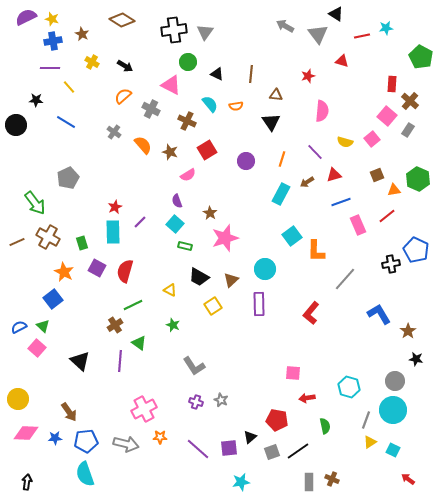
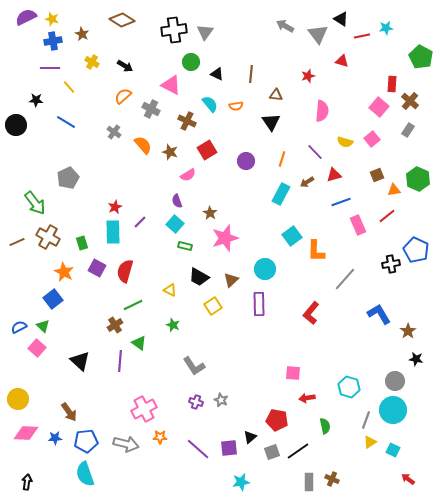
black triangle at (336, 14): moved 5 px right, 5 px down
green circle at (188, 62): moved 3 px right
pink square at (387, 116): moved 8 px left, 9 px up
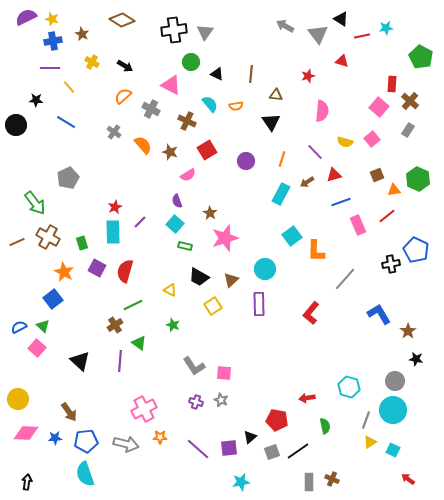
pink square at (293, 373): moved 69 px left
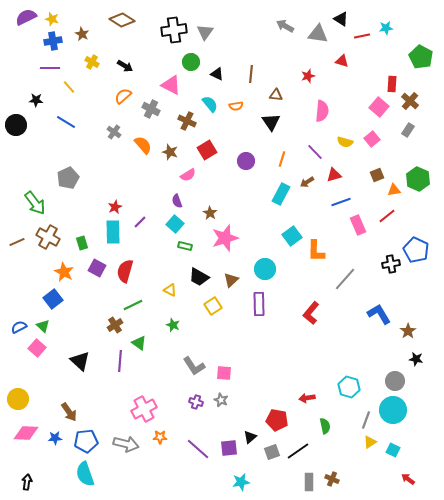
gray triangle at (318, 34): rotated 45 degrees counterclockwise
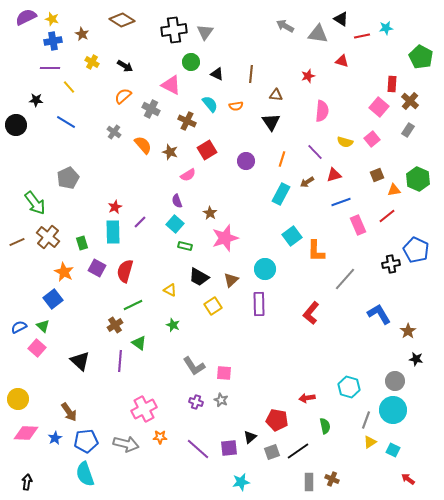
brown cross at (48, 237): rotated 10 degrees clockwise
blue star at (55, 438): rotated 24 degrees counterclockwise
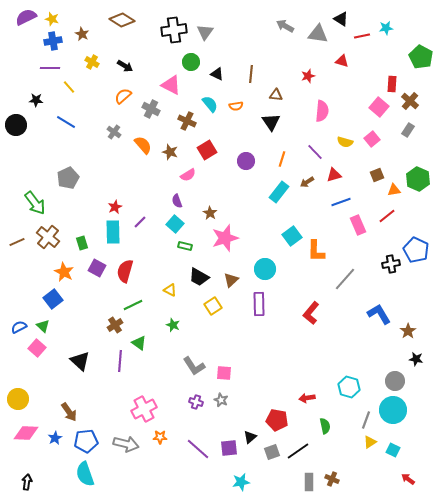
cyan rectangle at (281, 194): moved 2 px left, 2 px up; rotated 10 degrees clockwise
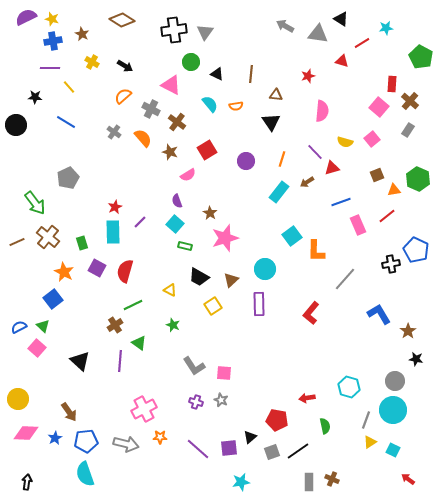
red line at (362, 36): moved 7 px down; rotated 21 degrees counterclockwise
black star at (36, 100): moved 1 px left, 3 px up
brown cross at (187, 121): moved 10 px left, 1 px down; rotated 12 degrees clockwise
orange semicircle at (143, 145): moved 7 px up
red triangle at (334, 175): moved 2 px left, 7 px up
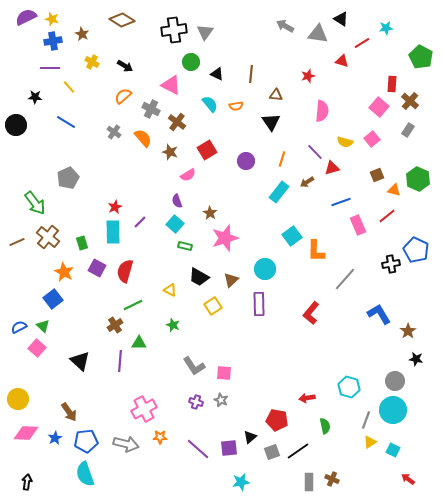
orange triangle at (394, 190): rotated 24 degrees clockwise
green triangle at (139, 343): rotated 35 degrees counterclockwise
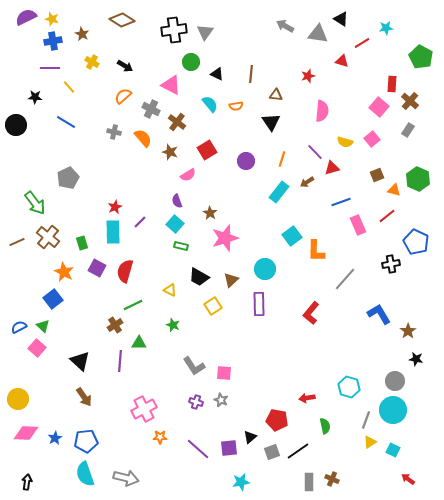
gray cross at (114, 132): rotated 24 degrees counterclockwise
green rectangle at (185, 246): moved 4 px left
blue pentagon at (416, 250): moved 8 px up
brown arrow at (69, 412): moved 15 px right, 15 px up
gray arrow at (126, 444): moved 34 px down
